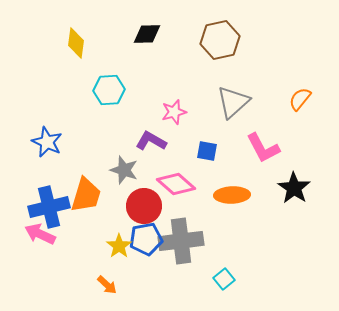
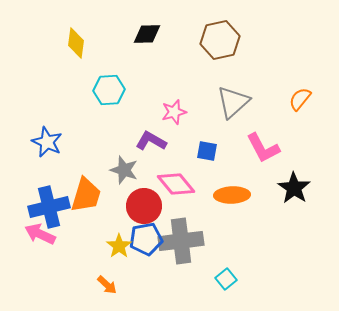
pink diamond: rotated 9 degrees clockwise
cyan square: moved 2 px right
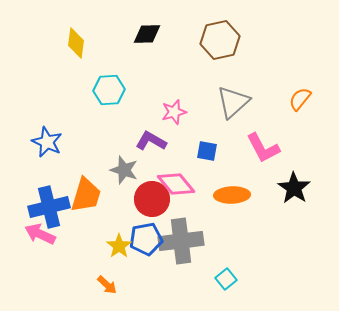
red circle: moved 8 px right, 7 px up
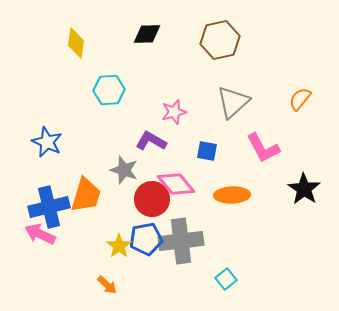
black star: moved 10 px right, 1 px down
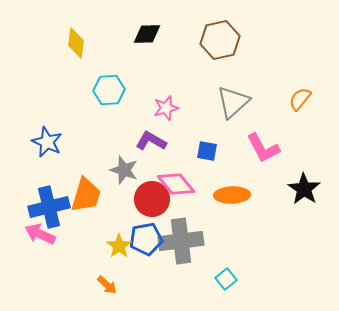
pink star: moved 8 px left, 4 px up
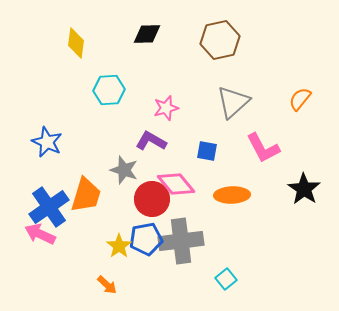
blue cross: rotated 21 degrees counterclockwise
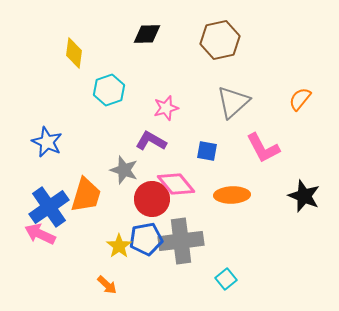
yellow diamond: moved 2 px left, 10 px down
cyan hexagon: rotated 16 degrees counterclockwise
black star: moved 7 px down; rotated 12 degrees counterclockwise
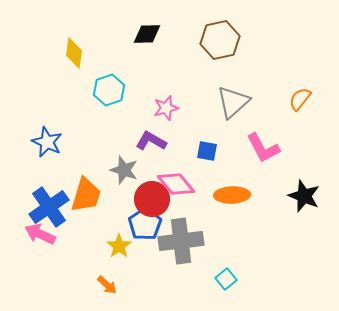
blue pentagon: moved 1 px left, 15 px up; rotated 24 degrees counterclockwise
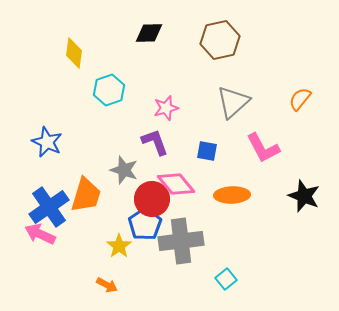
black diamond: moved 2 px right, 1 px up
purple L-shape: moved 4 px right, 1 px down; rotated 40 degrees clockwise
orange arrow: rotated 15 degrees counterclockwise
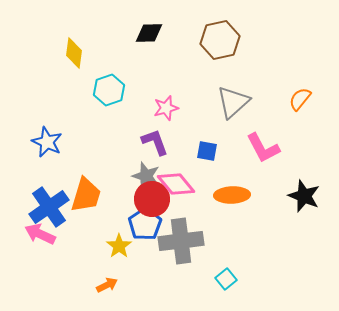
gray star: moved 22 px right, 6 px down
orange arrow: rotated 55 degrees counterclockwise
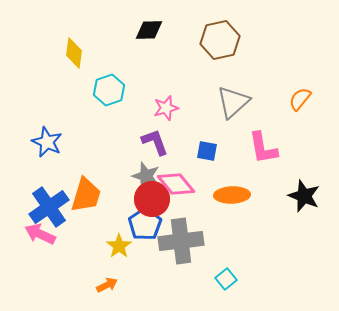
black diamond: moved 3 px up
pink L-shape: rotated 18 degrees clockwise
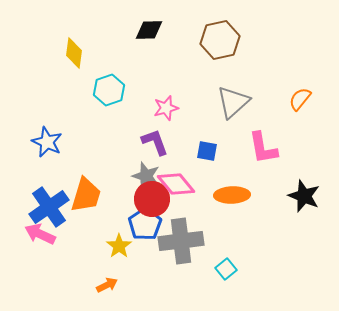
cyan square: moved 10 px up
